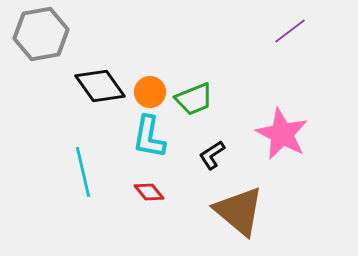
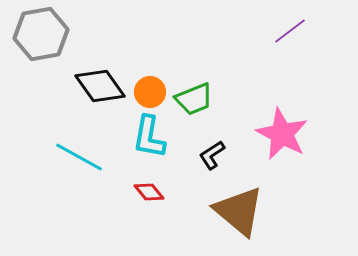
cyan line: moved 4 px left, 15 px up; rotated 48 degrees counterclockwise
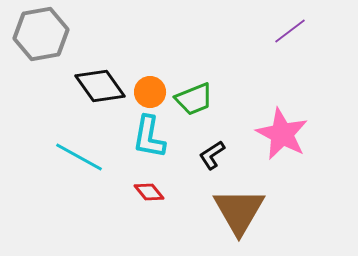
brown triangle: rotated 20 degrees clockwise
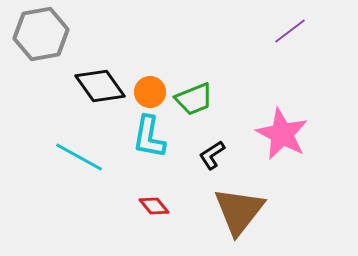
red diamond: moved 5 px right, 14 px down
brown triangle: rotated 8 degrees clockwise
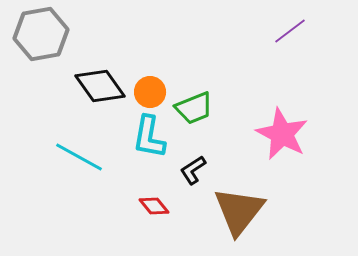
green trapezoid: moved 9 px down
black L-shape: moved 19 px left, 15 px down
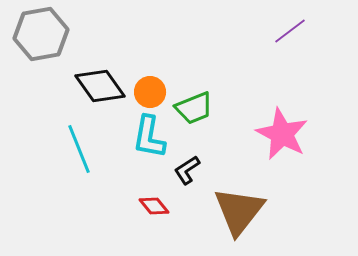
cyan line: moved 8 px up; rotated 39 degrees clockwise
black L-shape: moved 6 px left
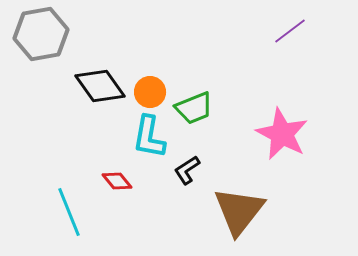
cyan line: moved 10 px left, 63 px down
red diamond: moved 37 px left, 25 px up
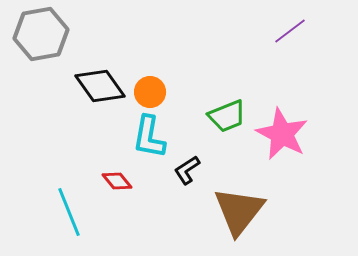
green trapezoid: moved 33 px right, 8 px down
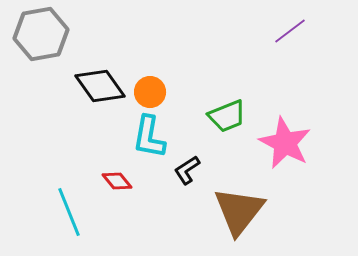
pink star: moved 3 px right, 9 px down
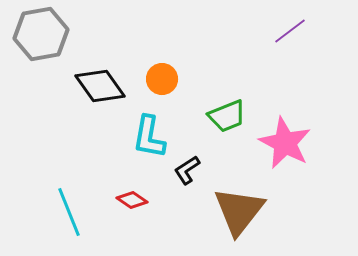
orange circle: moved 12 px right, 13 px up
red diamond: moved 15 px right, 19 px down; rotated 16 degrees counterclockwise
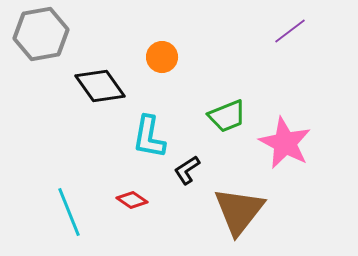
orange circle: moved 22 px up
